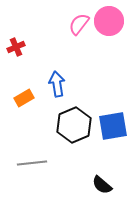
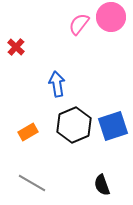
pink circle: moved 2 px right, 4 px up
red cross: rotated 24 degrees counterclockwise
orange rectangle: moved 4 px right, 34 px down
blue square: rotated 8 degrees counterclockwise
gray line: moved 20 px down; rotated 36 degrees clockwise
black semicircle: rotated 30 degrees clockwise
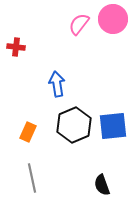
pink circle: moved 2 px right, 2 px down
red cross: rotated 36 degrees counterclockwise
blue square: rotated 12 degrees clockwise
orange rectangle: rotated 36 degrees counterclockwise
gray line: moved 5 px up; rotated 48 degrees clockwise
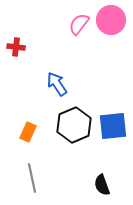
pink circle: moved 2 px left, 1 px down
blue arrow: rotated 25 degrees counterclockwise
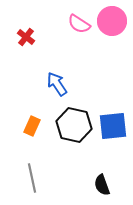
pink circle: moved 1 px right, 1 px down
pink semicircle: rotated 95 degrees counterclockwise
red cross: moved 10 px right, 10 px up; rotated 30 degrees clockwise
black hexagon: rotated 24 degrees counterclockwise
orange rectangle: moved 4 px right, 6 px up
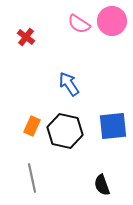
blue arrow: moved 12 px right
black hexagon: moved 9 px left, 6 px down
